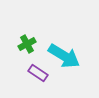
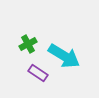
green cross: moved 1 px right
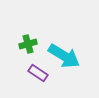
green cross: rotated 12 degrees clockwise
